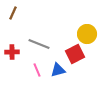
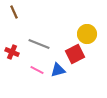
brown line: moved 1 px right, 1 px up; rotated 48 degrees counterclockwise
red cross: rotated 24 degrees clockwise
pink line: rotated 40 degrees counterclockwise
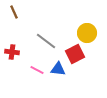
yellow circle: moved 1 px up
gray line: moved 7 px right, 3 px up; rotated 15 degrees clockwise
red cross: rotated 16 degrees counterclockwise
blue triangle: moved 1 px up; rotated 21 degrees clockwise
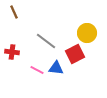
blue triangle: moved 2 px left, 1 px up
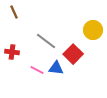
yellow circle: moved 6 px right, 3 px up
red square: moved 2 px left; rotated 18 degrees counterclockwise
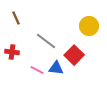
brown line: moved 2 px right, 6 px down
yellow circle: moved 4 px left, 4 px up
red square: moved 1 px right, 1 px down
